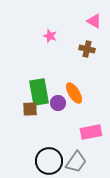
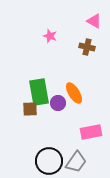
brown cross: moved 2 px up
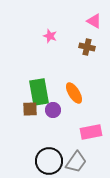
purple circle: moved 5 px left, 7 px down
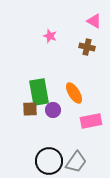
pink rectangle: moved 11 px up
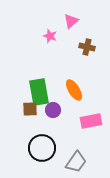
pink triangle: moved 23 px left; rotated 49 degrees clockwise
orange ellipse: moved 3 px up
black circle: moved 7 px left, 13 px up
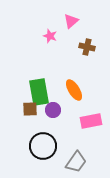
black circle: moved 1 px right, 2 px up
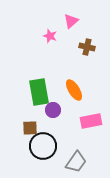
brown square: moved 19 px down
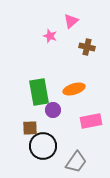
orange ellipse: moved 1 px up; rotated 75 degrees counterclockwise
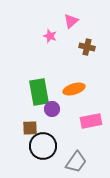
purple circle: moved 1 px left, 1 px up
